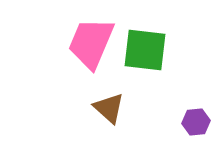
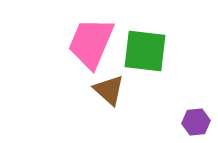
green square: moved 1 px down
brown triangle: moved 18 px up
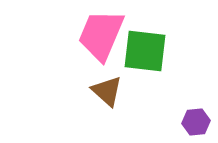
pink trapezoid: moved 10 px right, 8 px up
brown triangle: moved 2 px left, 1 px down
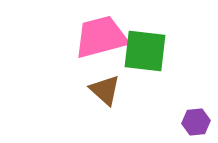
pink trapezoid: moved 2 px down; rotated 52 degrees clockwise
brown triangle: moved 2 px left, 1 px up
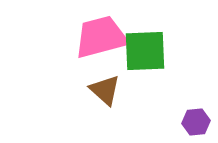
green square: rotated 9 degrees counterclockwise
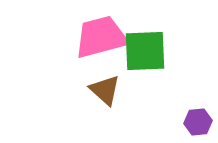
purple hexagon: moved 2 px right
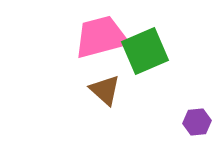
green square: rotated 21 degrees counterclockwise
purple hexagon: moved 1 px left
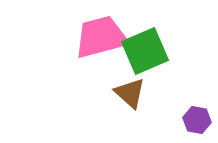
brown triangle: moved 25 px right, 3 px down
purple hexagon: moved 2 px up; rotated 16 degrees clockwise
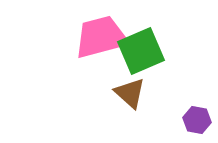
green square: moved 4 px left
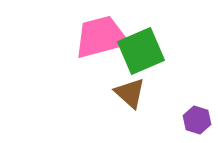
purple hexagon: rotated 8 degrees clockwise
